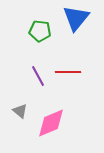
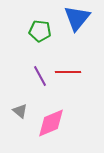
blue triangle: moved 1 px right
purple line: moved 2 px right
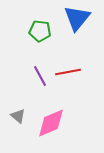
red line: rotated 10 degrees counterclockwise
gray triangle: moved 2 px left, 5 px down
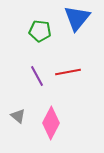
purple line: moved 3 px left
pink diamond: rotated 40 degrees counterclockwise
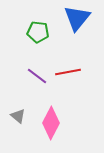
green pentagon: moved 2 px left, 1 px down
purple line: rotated 25 degrees counterclockwise
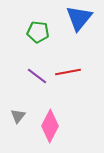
blue triangle: moved 2 px right
gray triangle: rotated 28 degrees clockwise
pink diamond: moved 1 px left, 3 px down
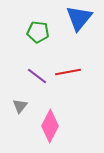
gray triangle: moved 2 px right, 10 px up
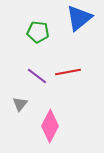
blue triangle: rotated 12 degrees clockwise
gray triangle: moved 2 px up
